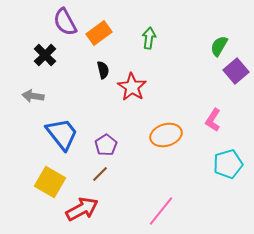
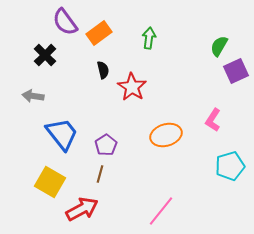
purple semicircle: rotated 8 degrees counterclockwise
purple square: rotated 15 degrees clockwise
cyan pentagon: moved 2 px right, 2 px down
brown line: rotated 30 degrees counterclockwise
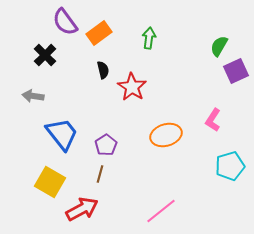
pink line: rotated 12 degrees clockwise
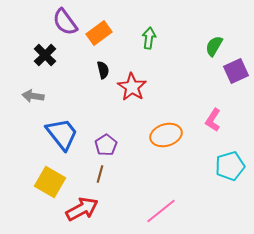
green semicircle: moved 5 px left
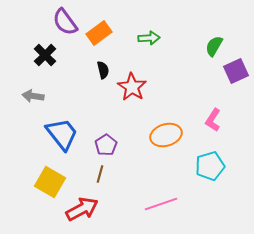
green arrow: rotated 80 degrees clockwise
cyan pentagon: moved 20 px left
pink line: moved 7 px up; rotated 20 degrees clockwise
